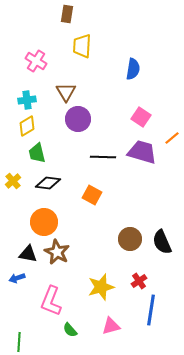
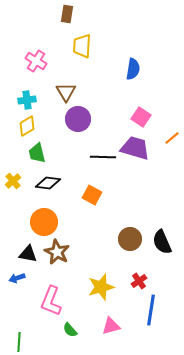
purple trapezoid: moved 7 px left, 4 px up
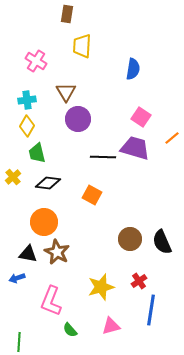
yellow diamond: rotated 30 degrees counterclockwise
yellow cross: moved 4 px up
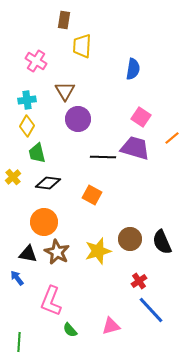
brown rectangle: moved 3 px left, 6 px down
brown triangle: moved 1 px left, 1 px up
blue arrow: rotated 70 degrees clockwise
yellow star: moved 3 px left, 36 px up
blue line: rotated 52 degrees counterclockwise
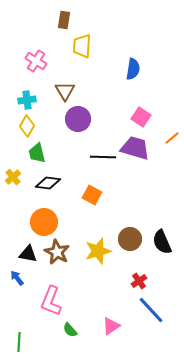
pink triangle: rotated 18 degrees counterclockwise
